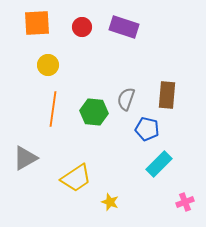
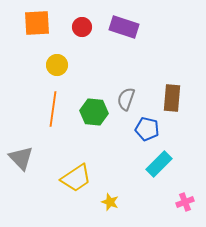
yellow circle: moved 9 px right
brown rectangle: moved 5 px right, 3 px down
gray triangle: moved 4 px left; rotated 44 degrees counterclockwise
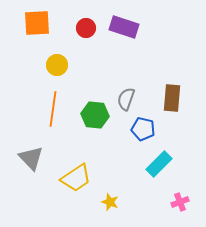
red circle: moved 4 px right, 1 px down
green hexagon: moved 1 px right, 3 px down
blue pentagon: moved 4 px left
gray triangle: moved 10 px right
pink cross: moved 5 px left
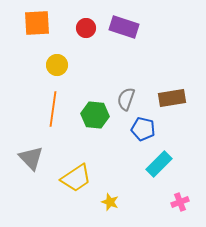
brown rectangle: rotated 76 degrees clockwise
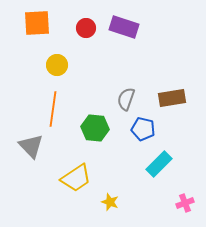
green hexagon: moved 13 px down
gray triangle: moved 12 px up
pink cross: moved 5 px right, 1 px down
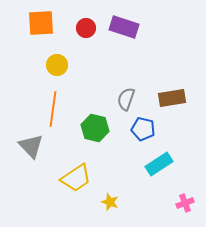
orange square: moved 4 px right
green hexagon: rotated 8 degrees clockwise
cyan rectangle: rotated 12 degrees clockwise
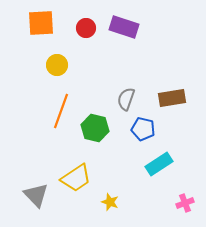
orange line: moved 8 px right, 2 px down; rotated 12 degrees clockwise
gray triangle: moved 5 px right, 49 px down
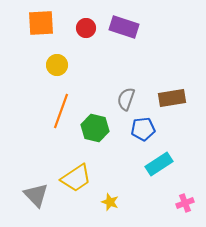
blue pentagon: rotated 20 degrees counterclockwise
